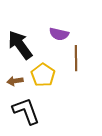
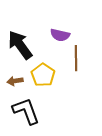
purple semicircle: moved 1 px right, 1 px down
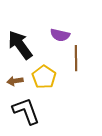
yellow pentagon: moved 1 px right, 2 px down
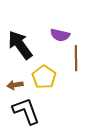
brown arrow: moved 4 px down
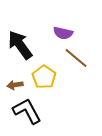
purple semicircle: moved 3 px right, 2 px up
brown line: rotated 50 degrees counterclockwise
black L-shape: moved 1 px right; rotated 8 degrees counterclockwise
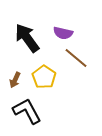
black arrow: moved 7 px right, 7 px up
brown arrow: moved 5 px up; rotated 56 degrees counterclockwise
